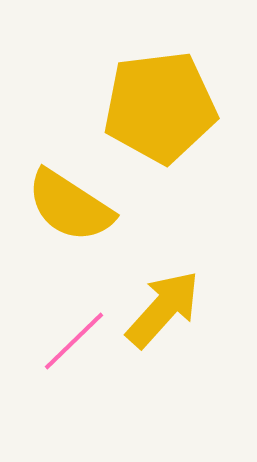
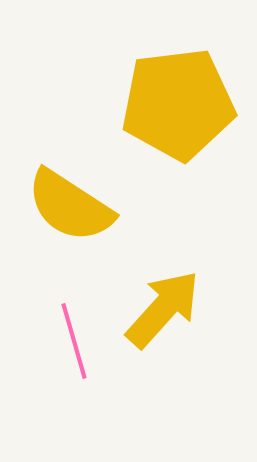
yellow pentagon: moved 18 px right, 3 px up
pink line: rotated 62 degrees counterclockwise
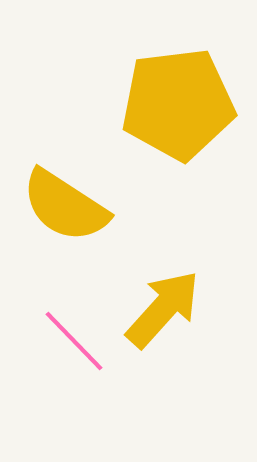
yellow semicircle: moved 5 px left
pink line: rotated 28 degrees counterclockwise
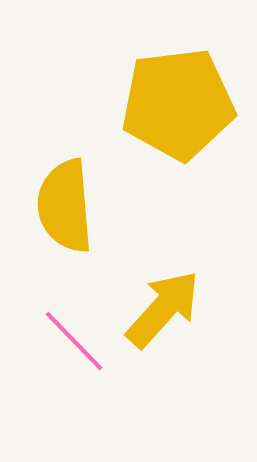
yellow semicircle: rotated 52 degrees clockwise
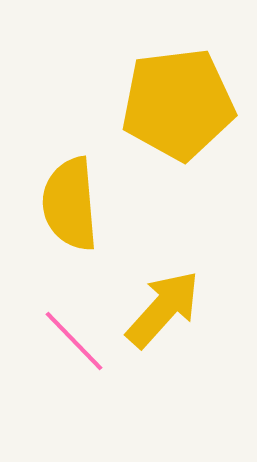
yellow semicircle: moved 5 px right, 2 px up
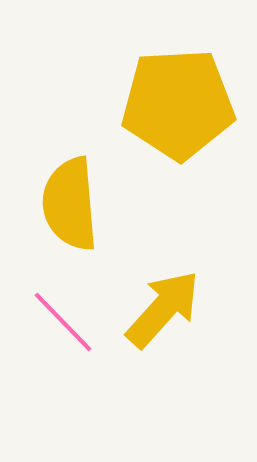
yellow pentagon: rotated 4 degrees clockwise
pink line: moved 11 px left, 19 px up
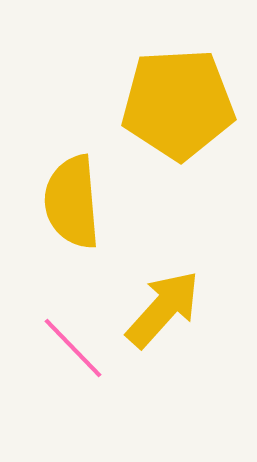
yellow semicircle: moved 2 px right, 2 px up
pink line: moved 10 px right, 26 px down
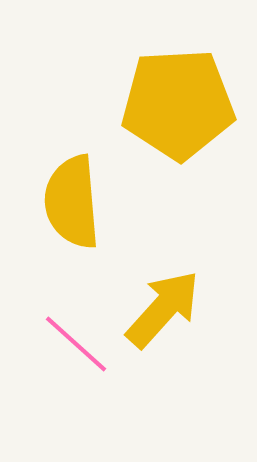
pink line: moved 3 px right, 4 px up; rotated 4 degrees counterclockwise
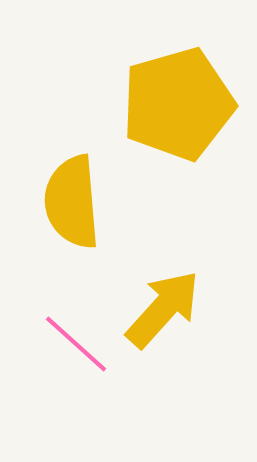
yellow pentagon: rotated 13 degrees counterclockwise
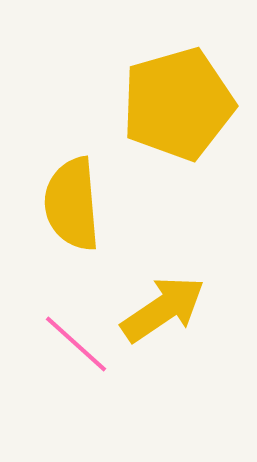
yellow semicircle: moved 2 px down
yellow arrow: rotated 14 degrees clockwise
